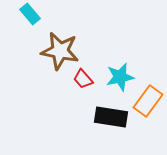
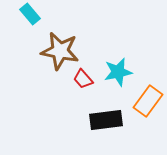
cyan star: moved 2 px left, 5 px up
black rectangle: moved 5 px left, 3 px down; rotated 16 degrees counterclockwise
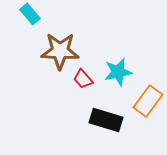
brown star: rotated 9 degrees counterclockwise
black rectangle: rotated 24 degrees clockwise
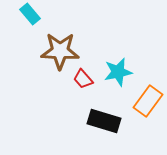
black rectangle: moved 2 px left, 1 px down
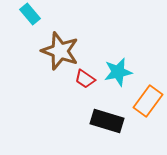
brown star: rotated 18 degrees clockwise
red trapezoid: moved 2 px right; rotated 15 degrees counterclockwise
black rectangle: moved 3 px right
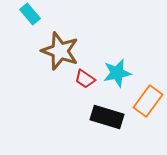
cyan star: moved 1 px left, 1 px down
black rectangle: moved 4 px up
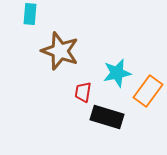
cyan rectangle: rotated 45 degrees clockwise
red trapezoid: moved 2 px left, 13 px down; rotated 65 degrees clockwise
orange rectangle: moved 10 px up
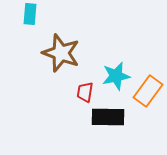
brown star: moved 1 px right, 2 px down
cyan star: moved 1 px left, 3 px down
red trapezoid: moved 2 px right
black rectangle: moved 1 px right; rotated 16 degrees counterclockwise
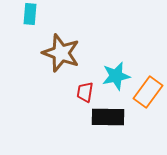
orange rectangle: moved 1 px down
